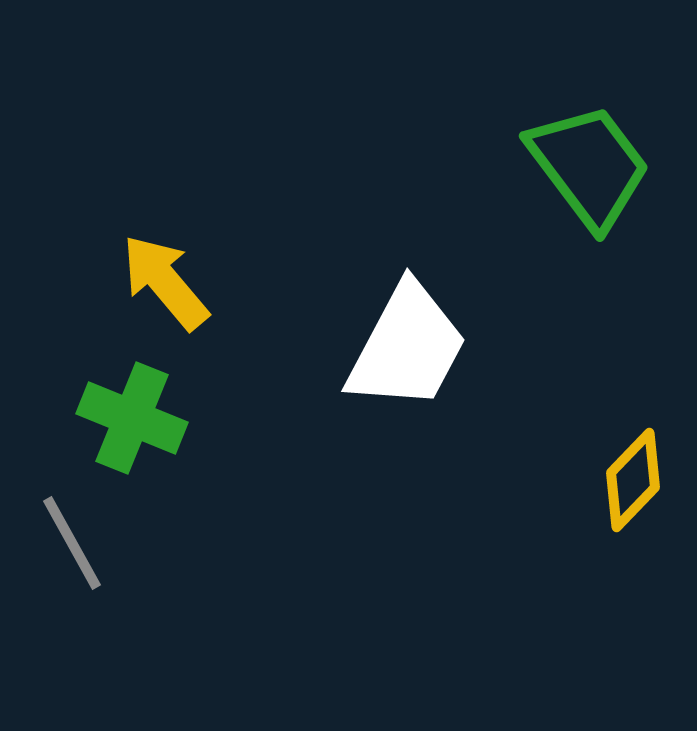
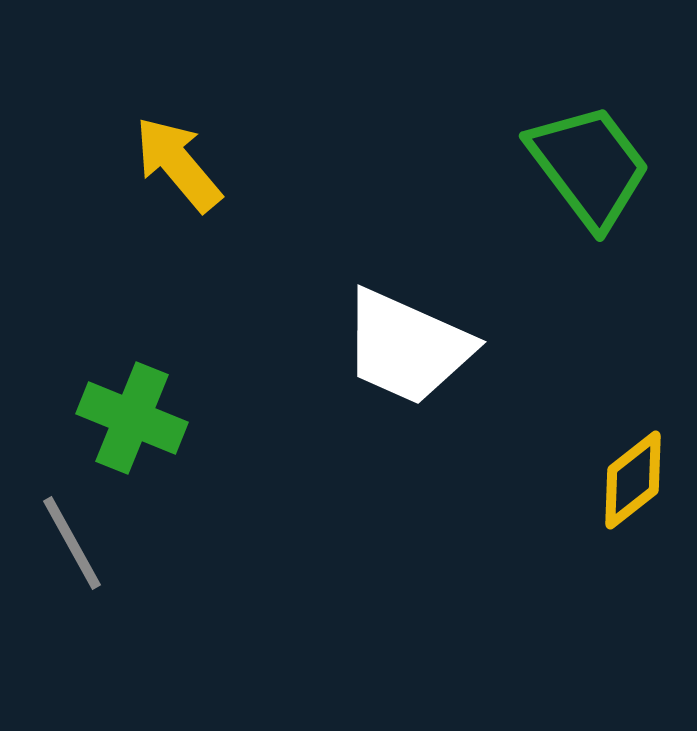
yellow arrow: moved 13 px right, 118 px up
white trapezoid: rotated 86 degrees clockwise
yellow diamond: rotated 8 degrees clockwise
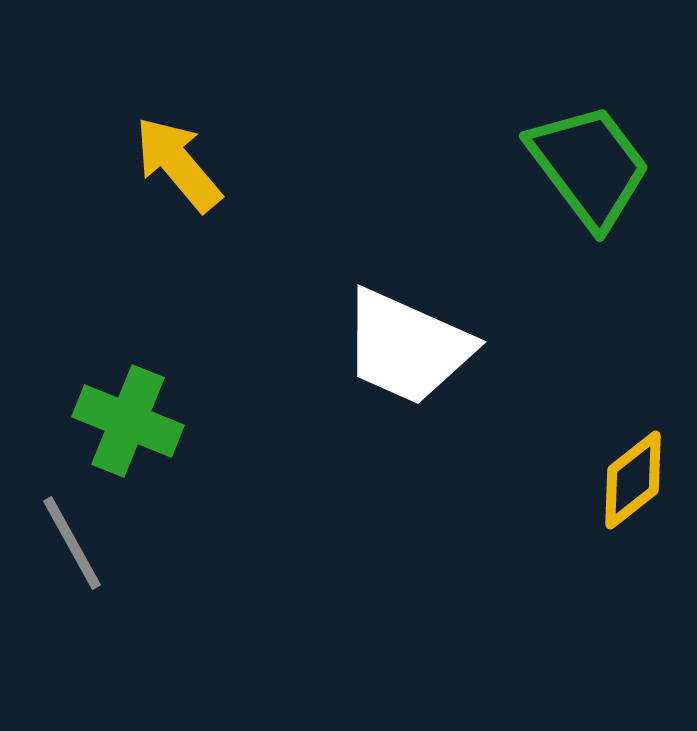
green cross: moved 4 px left, 3 px down
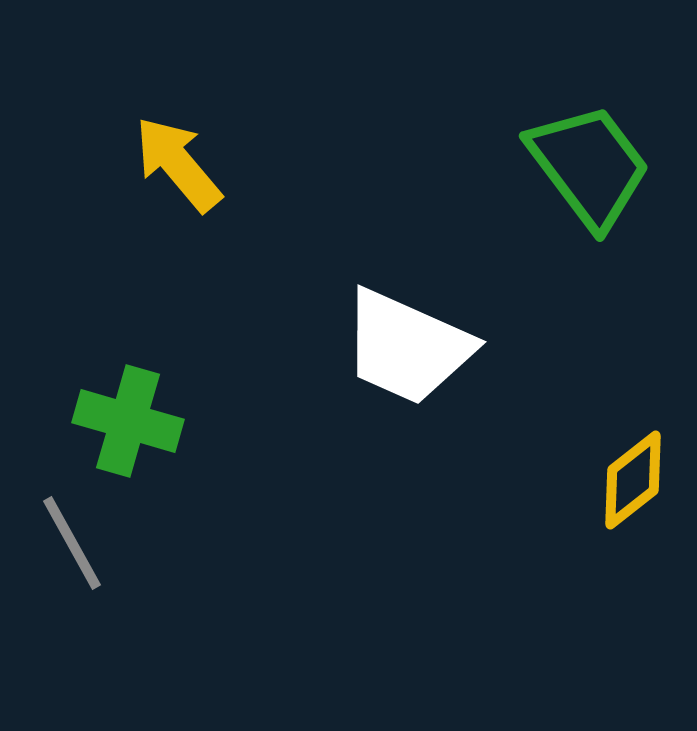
green cross: rotated 6 degrees counterclockwise
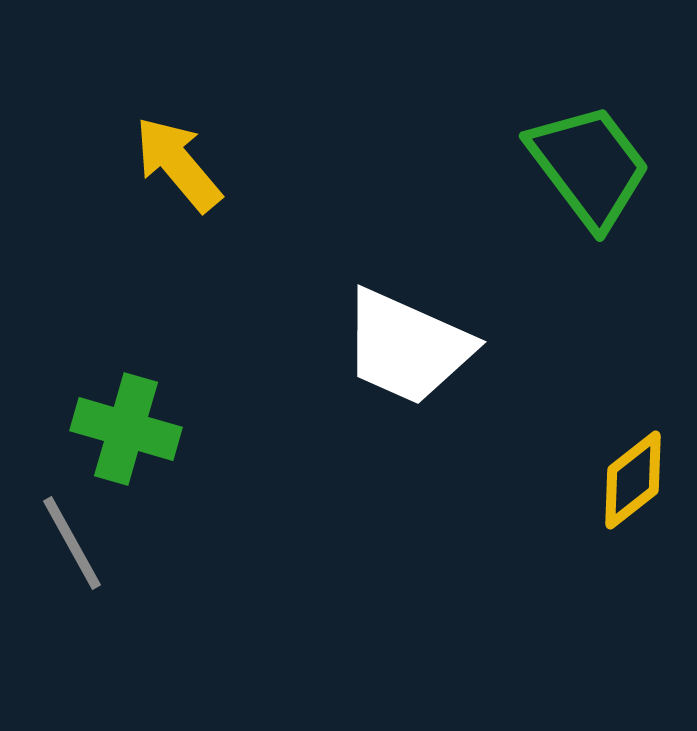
green cross: moved 2 px left, 8 px down
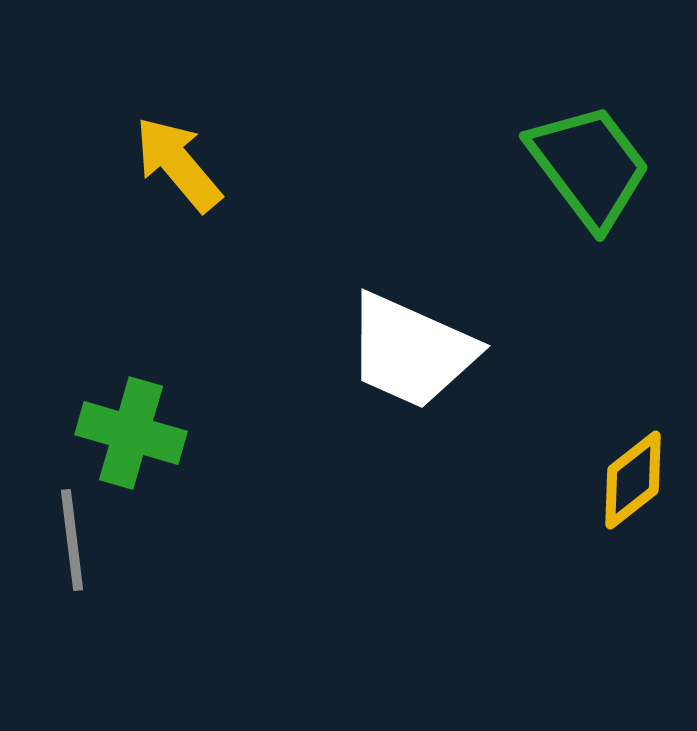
white trapezoid: moved 4 px right, 4 px down
green cross: moved 5 px right, 4 px down
gray line: moved 3 px up; rotated 22 degrees clockwise
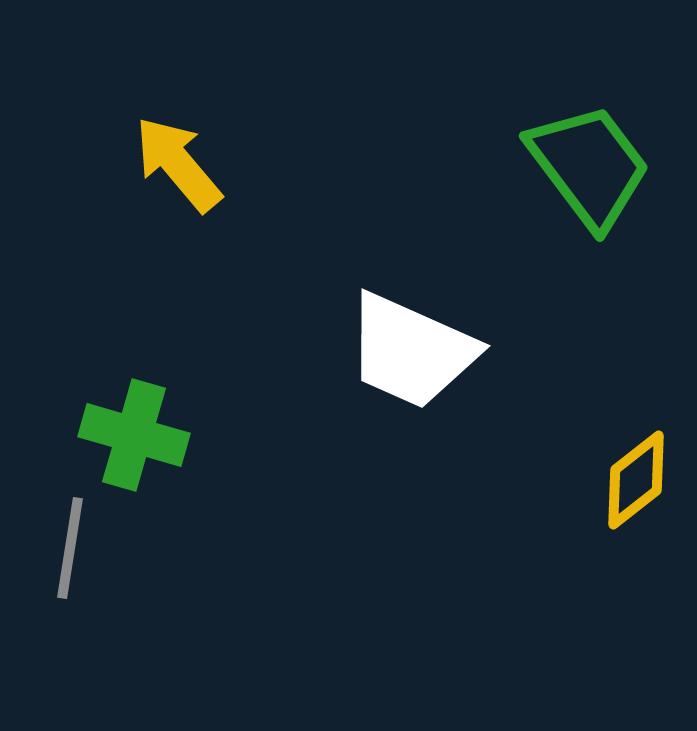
green cross: moved 3 px right, 2 px down
yellow diamond: moved 3 px right
gray line: moved 2 px left, 8 px down; rotated 16 degrees clockwise
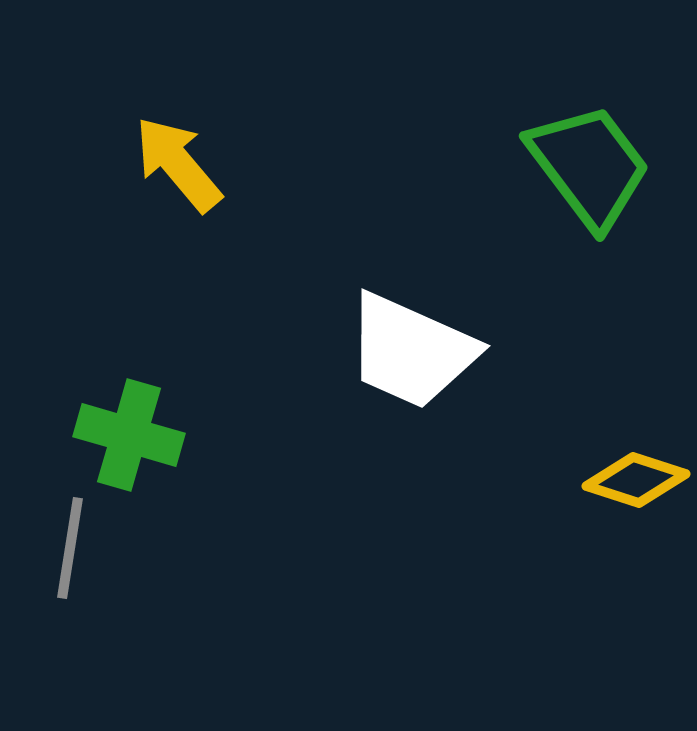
green cross: moved 5 px left
yellow diamond: rotated 56 degrees clockwise
